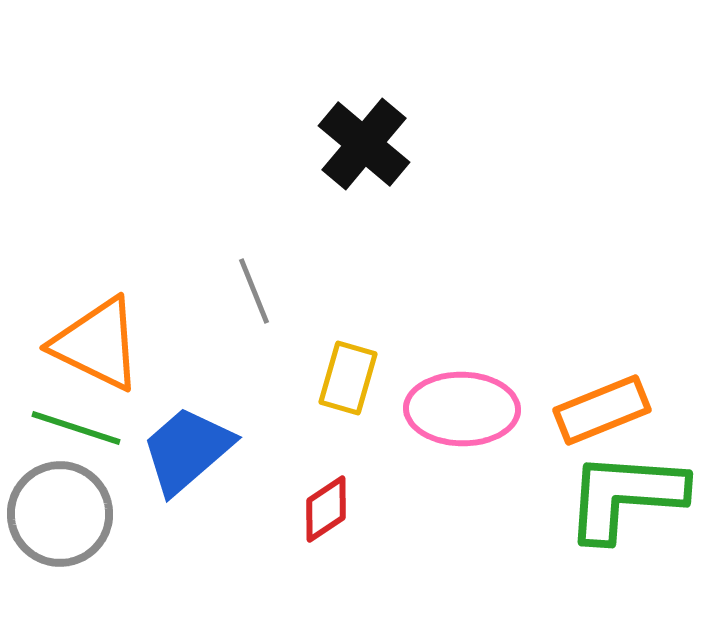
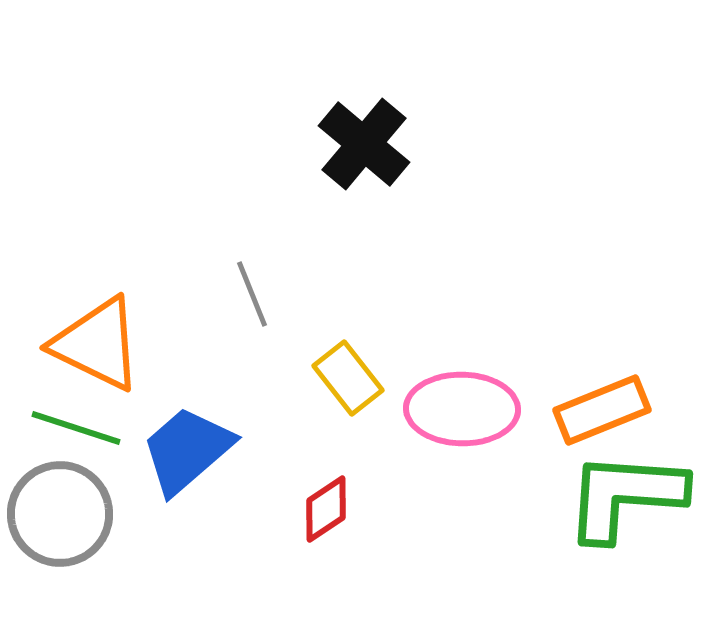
gray line: moved 2 px left, 3 px down
yellow rectangle: rotated 54 degrees counterclockwise
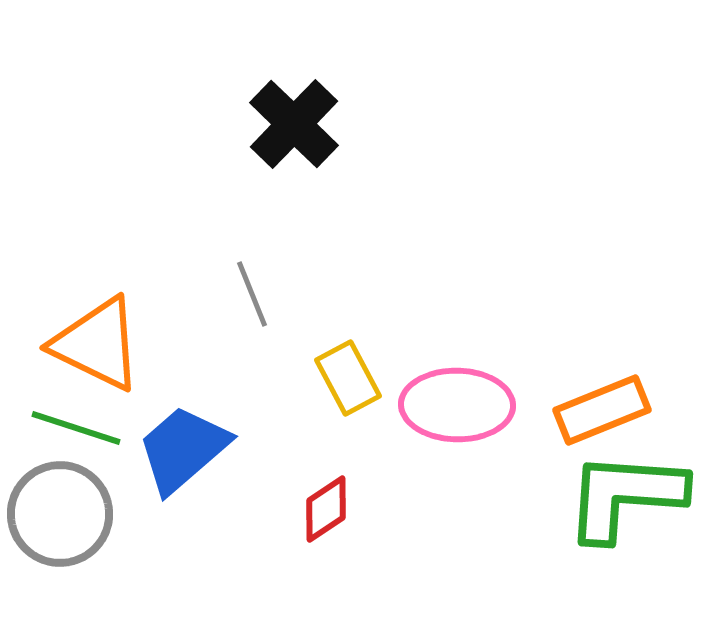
black cross: moved 70 px left, 20 px up; rotated 4 degrees clockwise
yellow rectangle: rotated 10 degrees clockwise
pink ellipse: moved 5 px left, 4 px up
blue trapezoid: moved 4 px left, 1 px up
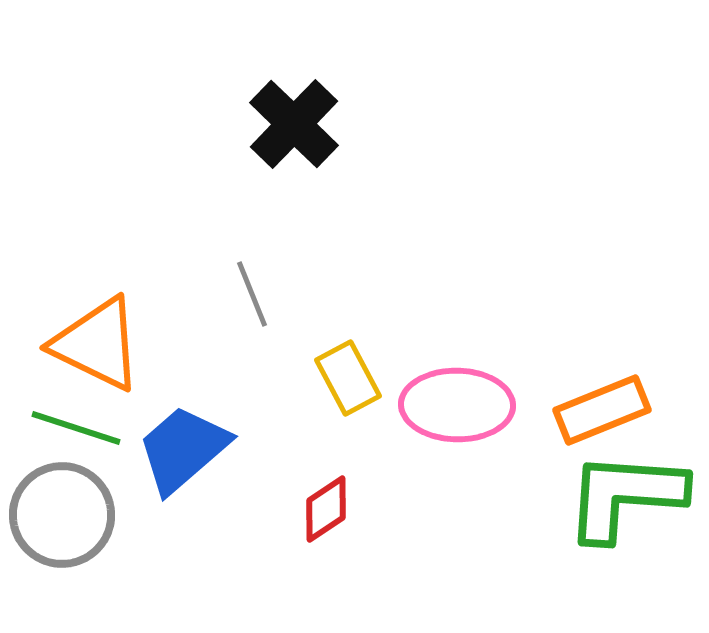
gray circle: moved 2 px right, 1 px down
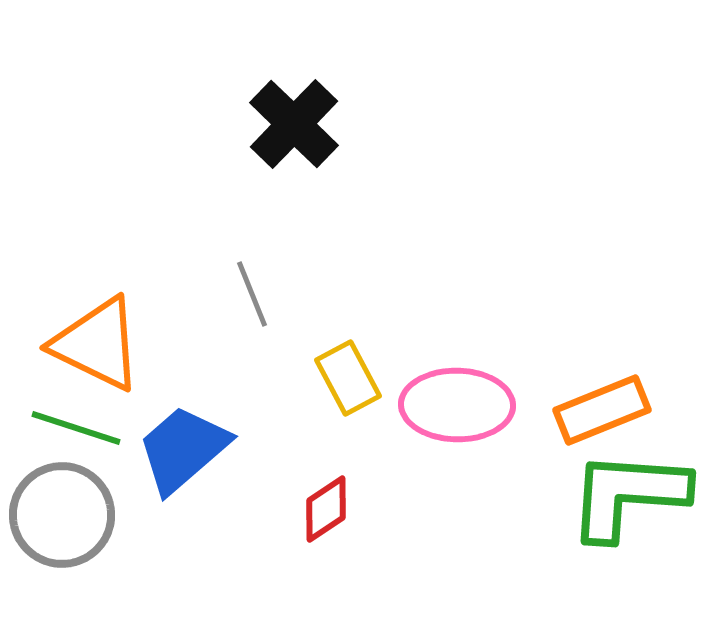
green L-shape: moved 3 px right, 1 px up
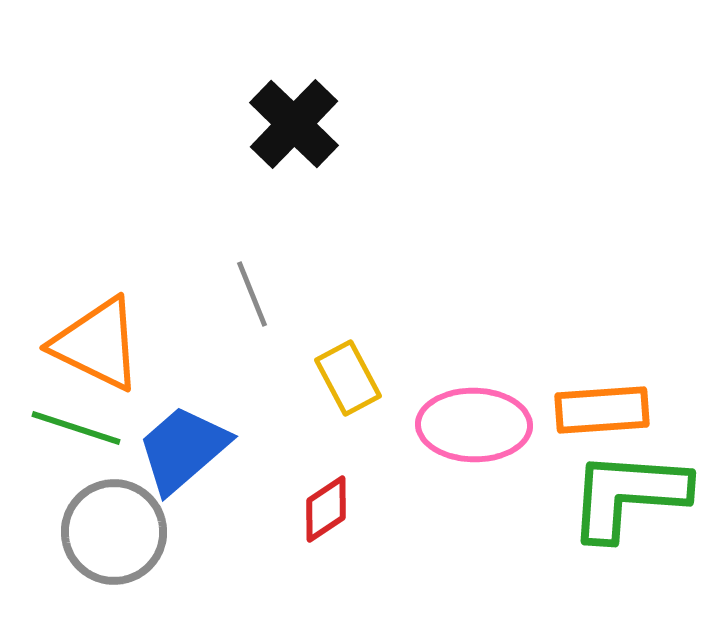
pink ellipse: moved 17 px right, 20 px down
orange rectangle: rotated 18 degrees clockwise
gray circle: moved 52 px right, 17 px down
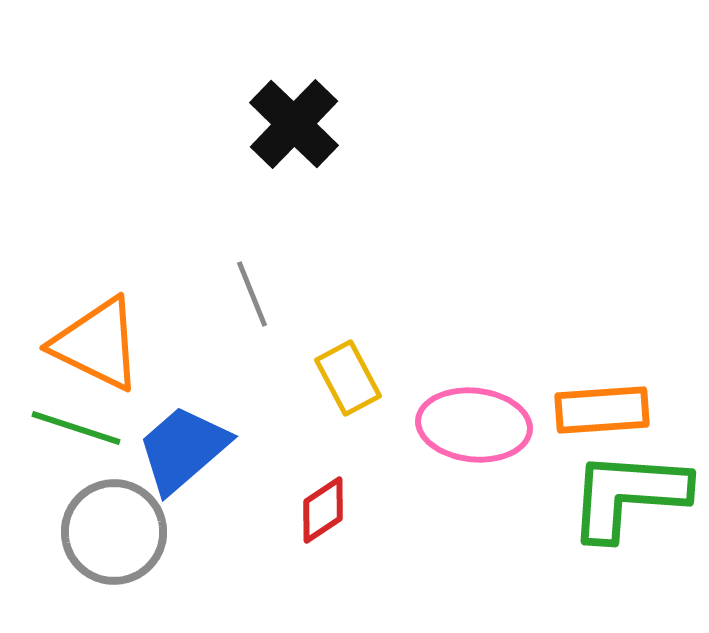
pink ellipse: rotated 5 degrees clockwise
red diamond: moved 3 px left, 1 px down
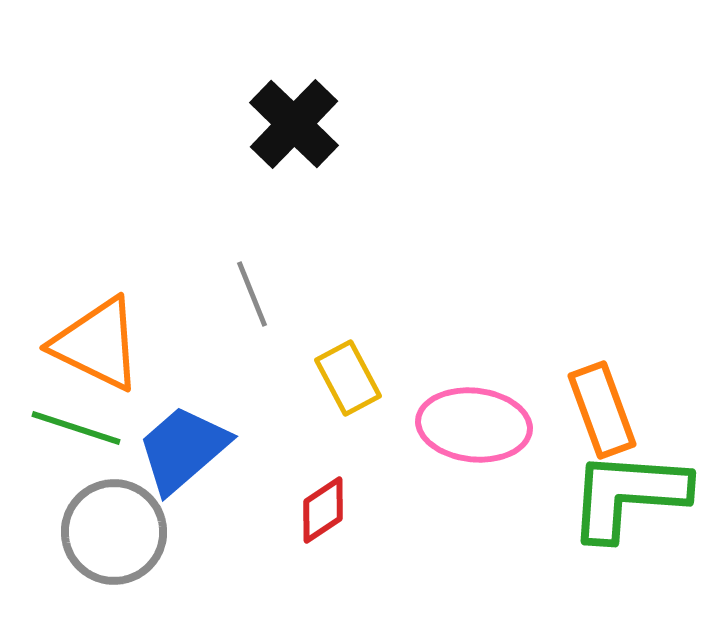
orange rectangle: rotated 74 degrees clockwise
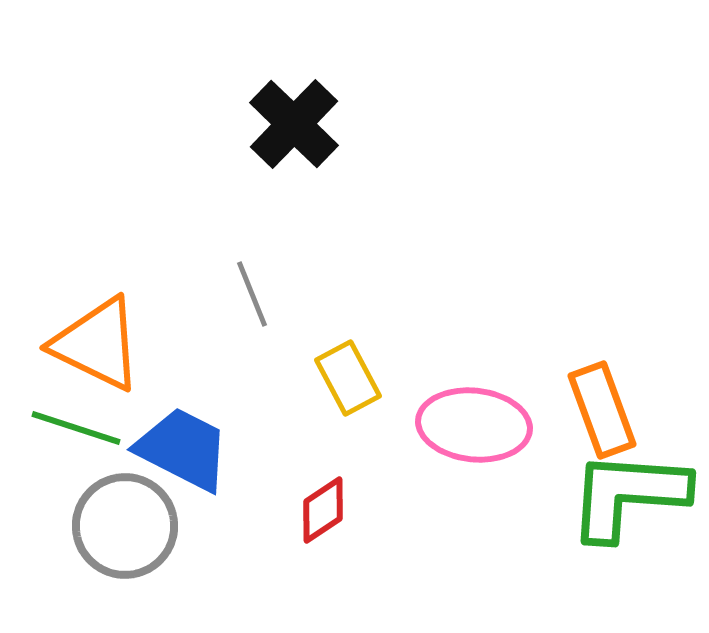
blue trapezoid: rotated 68 degrees clockwise
gray circle: moved 11 px right, 6 px up
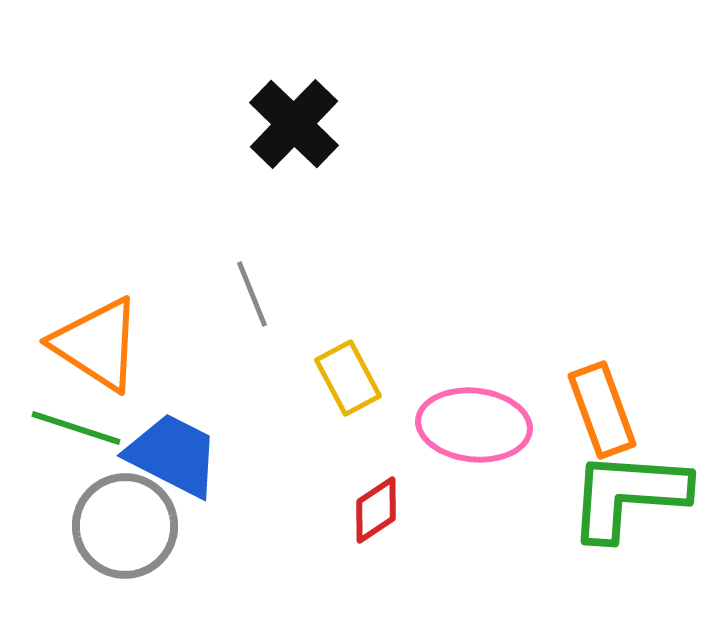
orange triangle: rotated 7 degrees clockwise
blue trapezoid: moved 10 px left, 6 px down
red diamond: moved 53 px right
